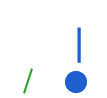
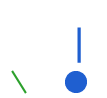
green line: moved 9 px left, 1 px down; rotated 50 degrees counterclockwise
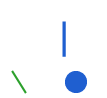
blue line: moved 15 px left, 6 px up
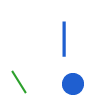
blue circle: moved 3 px left, 2 px down
